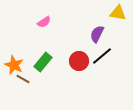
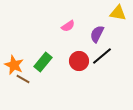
pink semicircle: moved 24 px right, 4 px down
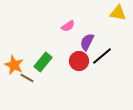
purple semicircle: moved 10 px left, 8 px down
brown line: moved 4 px right, 1 px up
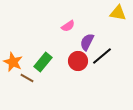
red circle: moved 1 px left
orange star: moved 1 px left, 3 px up
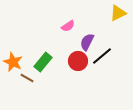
yellow triangle: rotated 36 degrees counterclockwise
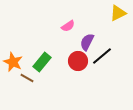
green rectangle: moved 1 px left
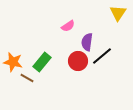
yellow triangle: rotated 30 degrees counterclockwise
purple semicircle: rotated 18 degrees counterclockwise
orange star: rotated 12 degrees counterclockwise
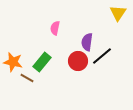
pink semicircle: moved 13 px left, 2 px down; rotated 136 degrees clockwise
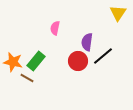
black line: moved 1 px right
green rectangle: moved 6 px left, 1 px up
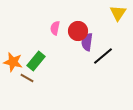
red circle: moved 30 px up
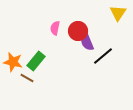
purple semicircle: rotated 30 degrees counterclockwise
